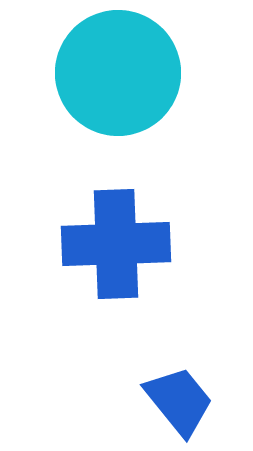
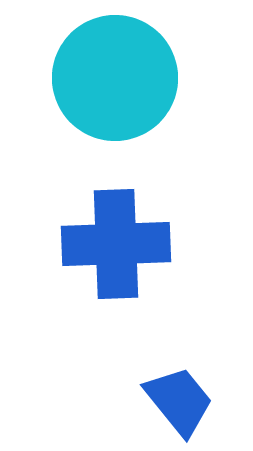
cyan circle: moved 3 px left, 5 px down
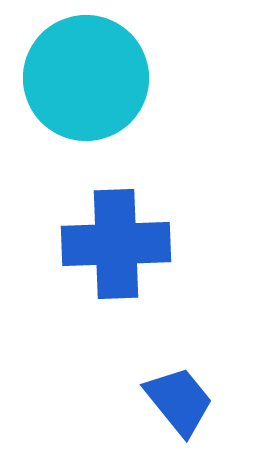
cyan circle: moved 29 px left
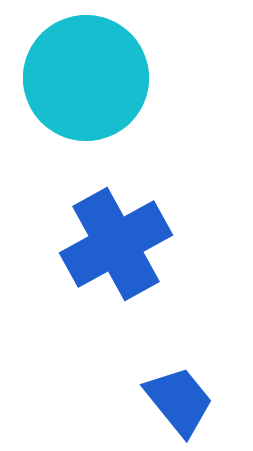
blue cross: rotated 27 degrees counterclockwise
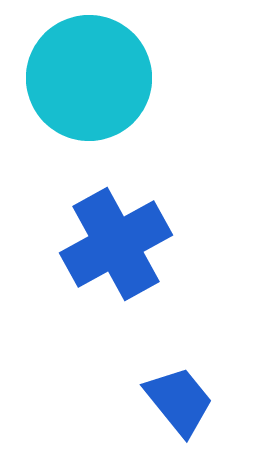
cyan circle: moved 3 px right
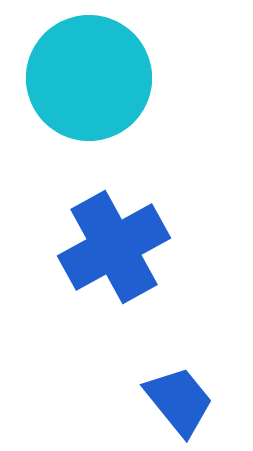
blue cross: moved 2 px left, 3 px down
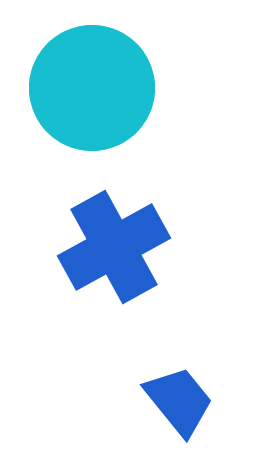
cyan circle: moved 3 px right, 10 px down
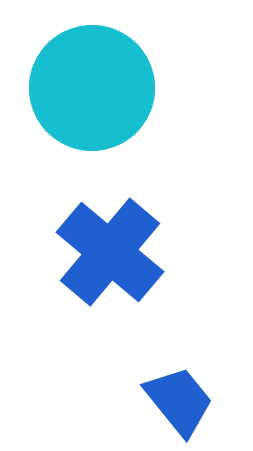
blue cross: moved 4 px left, 5 px down; rotated 21 degrees counterclockwise
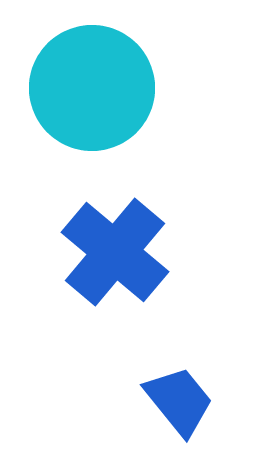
blue cross: moved 5 px right
